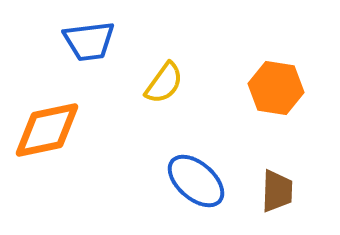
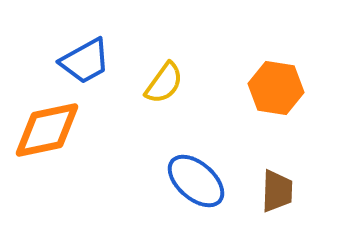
blue trapezoid: moved 4 px left, 20 px down; rotated 22 degrees counterclockwise
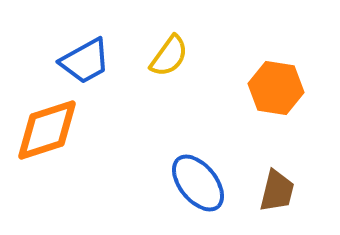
yellow semicircle: moved 5 px right, 27 px up
orange diamond: rotated 6 degrees counterclockwise
blue ellipse: moved 2 px right, 2 px down; rotated 10 degrees clockwise
brown trapezoid: rotated 12 degrees clockwise
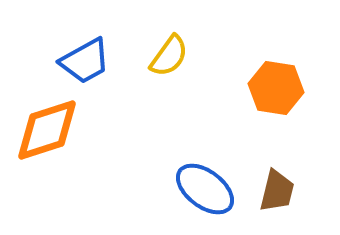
blue ellipse: moved 7 px right, 6 px down; rotated 14 degrees counterclockwise
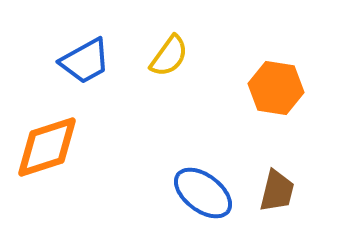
orange diamond: moved 17 px down
blue ellipse: moved 2 px left, 4 px down
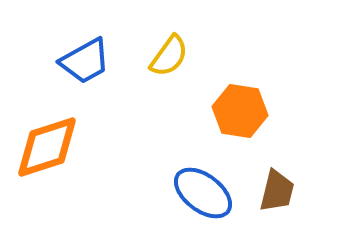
orange hexagon: moved 36 px left, 23 px down
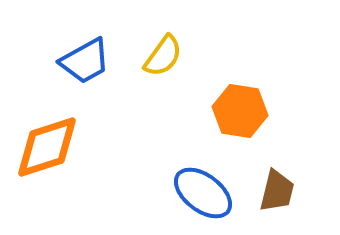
yellow semicircle: moved 6 px left
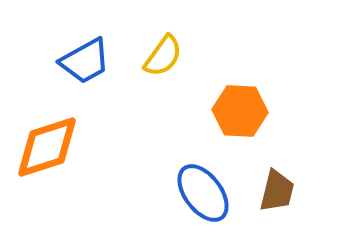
orange hexagon: rotated 6 degrees counterclockwise
blue ellipse: rotated 16 degrees clockwise
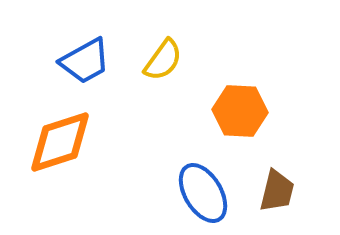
yellow semicircle: moved 4 px down
orange diamond: moved 13 px right, 5 px up
blue ellipse: rotated 6 degrees clockwise
